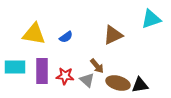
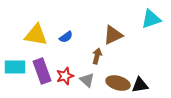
yellow triangle: moved 2 px right, 1 px down
brown arrow: moved 10 px up; rotated 126 degrees counterclockwise
purple rectangle: rotated 20 degrees counterclockwise
red star: rotated 24 degrees counterclockwise
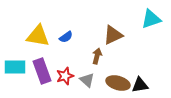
yellow triangle: moved 2 px right, 1 px down
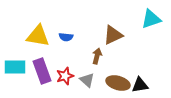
blue semicircle: rotated 40 degrees clockwise
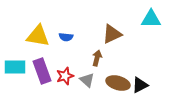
cyan triangle: rotated 20 degrees clockwise
brown triangle: moved 1 px left, 1 px up
brown arrow: moved 2 px down
black triangle: rotated 18 degrees counterclockwise
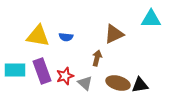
brown triangle: moved 2 px right
cyan rectangle: moved 3 px down
gray triangle: moved 2 px left, 3 px down
black triangle: rotated 18 degrees clockwise
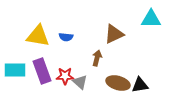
red star: rotated 18 degrees clockwise
gray triangle: moved 5 px left, 1 px up
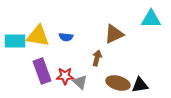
cyan rectangle: moved 29 px up
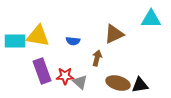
blue semicircle: moved 7 px right, 4 px down
